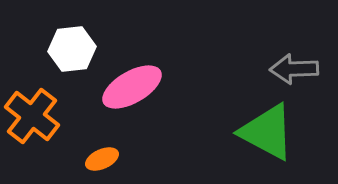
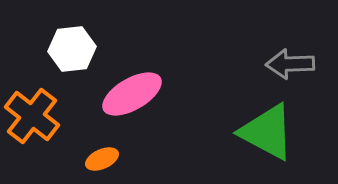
gray arrow: moved 4 px left, 5 px up
pink ellipse: moved 7 px down
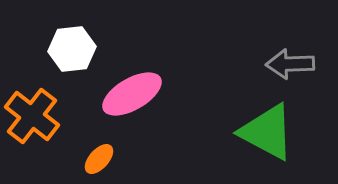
orange ellipse: moved 3 px left; rotated 24 degrees counterclockwise
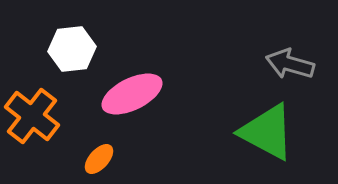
gray arrow: rotated 18 degrees clockwise
pink ellipse: rotated 4 degrees clockwise
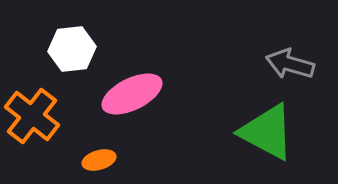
orange ellipse: moved 1 px down; rotated 32 degrees clockwise
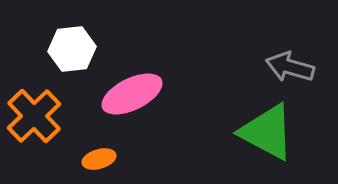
gray arrow: moved 3 px down
orange cross: moved 2 px right; rotated 8 degrees clockwise
orange ellipse: moved 1 px up
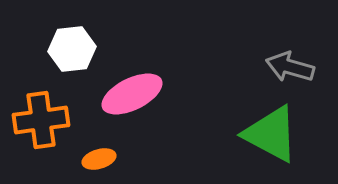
orange cross: moved 7 px right, 4 px down; rotated 36 degrees clockwise
green triangle: moved 4 px right, 2 px down
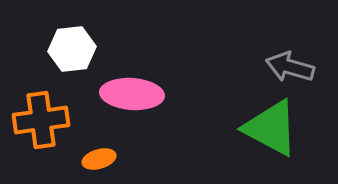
pink ellipse: rotated 30 degrees clockwise
green triangle: moved 6 px up
